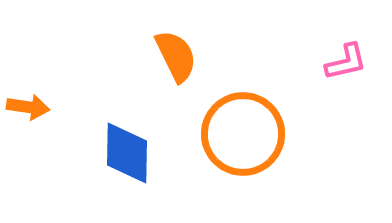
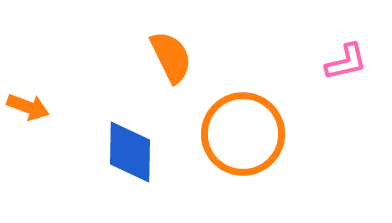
orange semicircle: moved 5 px left, 1 px down
orange arrow: rotated 12 degrees clockwise
blue diamond: moved 3 px right, 1 px up
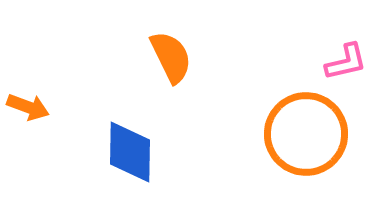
orange circle: moved 63 px right
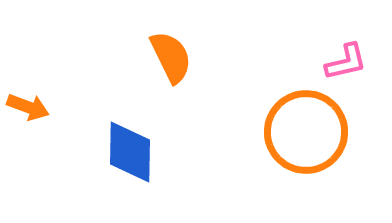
orange circle: moved 2 px up
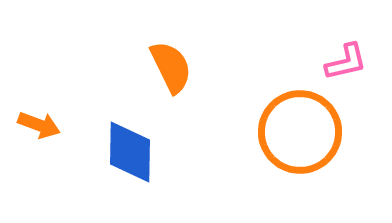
orange semicircle: moved 10 px down
orange arrow: moved 11 px right, 18 px down
orange circle: moved 6 px left
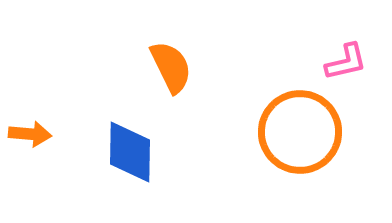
orange arrow: moved 9 px left, 9 px down; rotated 15 degrees counterclockwise
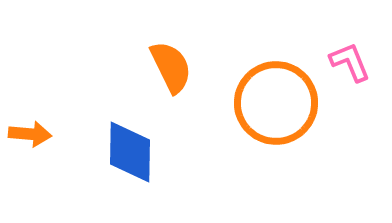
pink L-shape: moved 4 px right; rotated 99 degrees counterclockwise
orange circle: moved 24 px left, 29 px up
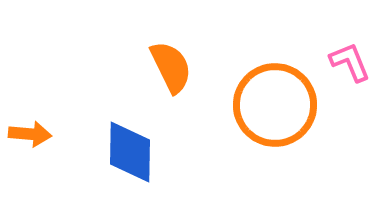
orange circle: moved 1 px left, 2 px down
